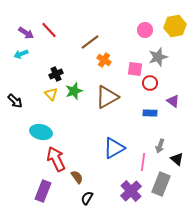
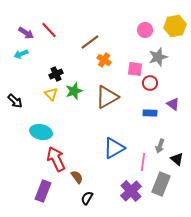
purple triangle: moved 3 px down
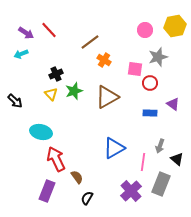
purple rectangle: moved 4 px right
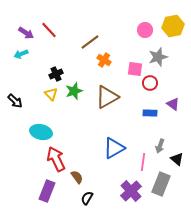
yellow hexagon: moved 2 px left
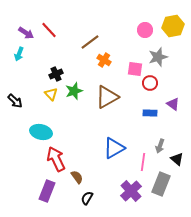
cyan arrow: moved 2 px left; rotated 48 degrees counterclockwise
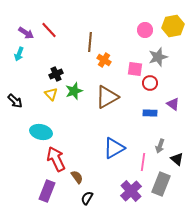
brown line: rotated 48 degrees counterclockwise
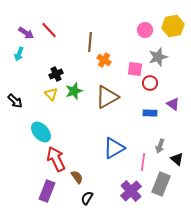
cyan ellipse: rotated 35 degrees clockwise
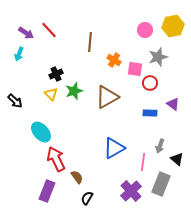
orange cross: moved 10 px right
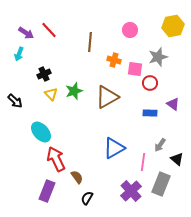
pink circle: moved 15 px left
orange cross: rotated 16 degrees counterclockwise
black cross: moved 12 px left
gray arrow: moved 1 px up; rotated 16 degrees clockwise
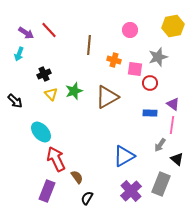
brown line: moved 1 px left, 3 px down
blue triangle: moved 10 px right, 8 px down
pink line: moved 29 px right, 37 px up
